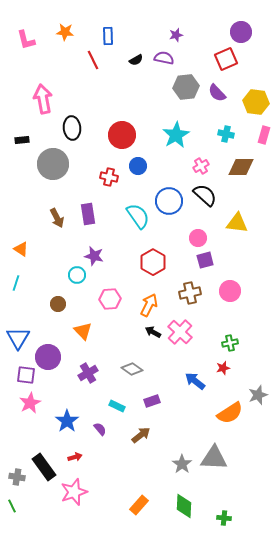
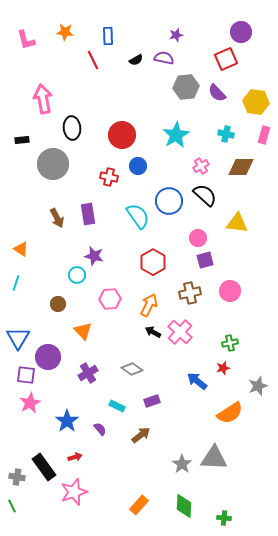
blue arrow at (195, 381): moved 2 px right
gray star at (258, 395): moved 9 px up
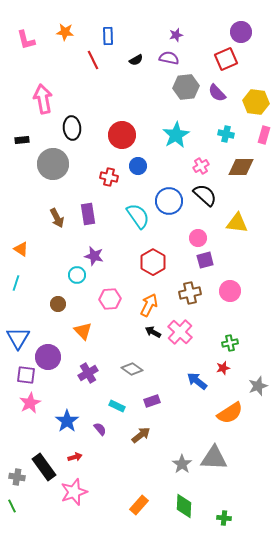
purple semicircle at (164, 58): moved 5 px right
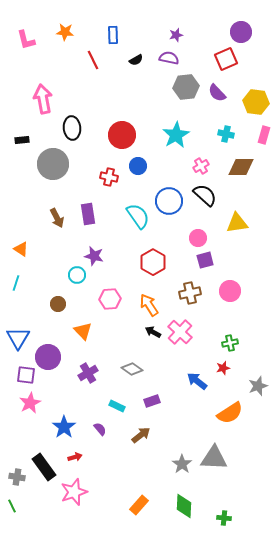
blue rectangle at (108, 36): moved 5 px right, 1 px up
yellow triangle at (237, 223): rotated 15 degrees counterclockwise
orange arrow at (149, 305): rotated 60 degrees counterclockwise
blue star at (67, 421): moved 3 px left, 6 px down
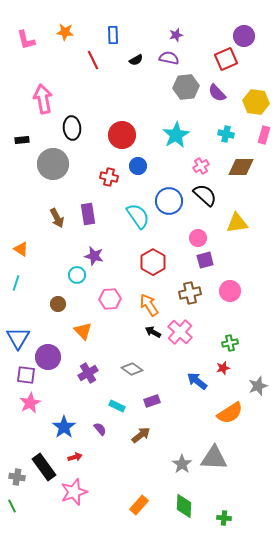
purple circle at (241, 32): moved 3 px right, 4 px down
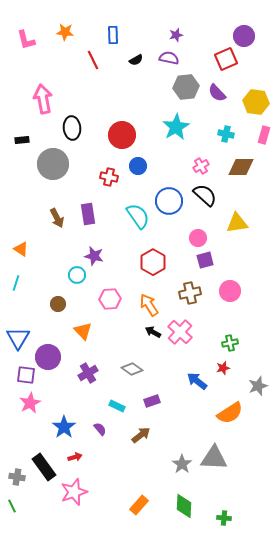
cyan star at (176, 135): moved 8 px up
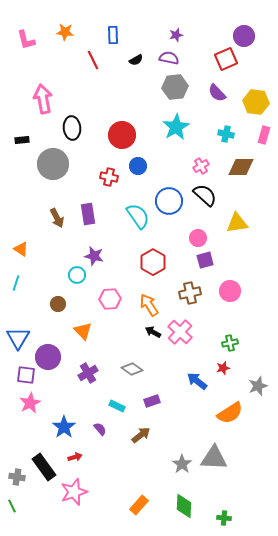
gray hexagon at (186, 87): moved 11 px left
